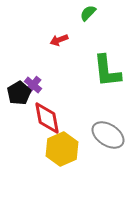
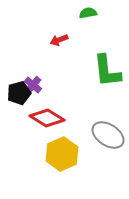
green semicircle: rotated 36 degrees clockwise
black pentagon: rotated 15 degrees clockwise
red diamond: rotated 48 degrees counterclockwise
yellow hexagon: moved 5 px down
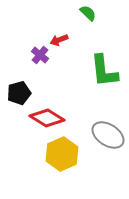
green semicircle: rotated 54 degrees clockwise
green L-shape: moved 3 px left
purple cross: moved 7 px right, 30 px up
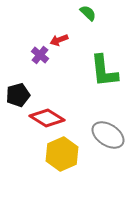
black pentagon: moved 1 px left, 2 px down
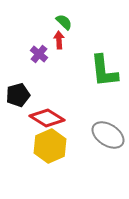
green semicircle: moved 24 px left, 9 px down
red arrow: rotated 108 degrees clockwise
purple cross: moved 1 px left, 1 px up
yellow hexagon: moved 12 px left, 8 px up
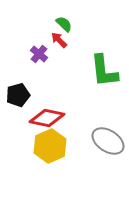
green semicircle: moved 2 px down
red arrow: rotated 42 degrees counterclockwise
red diamond: rotated 20 degrees counterclockwise
gray ellipse: moved 6 px down
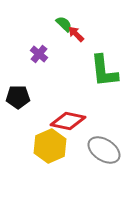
red arrow: moved 17 px right, 6 px up
black pentagon: moved 2 px down; rotated 15 degrees clockwise
red diamond: moved 21 px right, 3 px down
gray ellipse: moved 4 px left, 9 px down
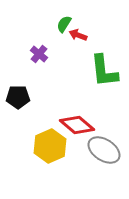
green semicircle: rotated 102 degrees counterclockwise
red arrow: moved 2 px right, 1 px down; rotated 24 degrees counterclockwise
red diamond: moved 9 px right, 4 px down; rotated 28 degrees clockwise
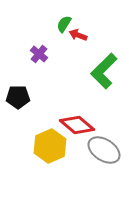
green L-shape: rotated 51 degrees clockwise
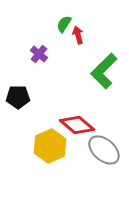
red arrow: rotated 54 degrees clockwise
gray ellipse: rotated 8 degrees clockwise
